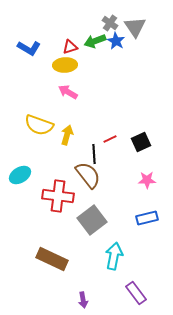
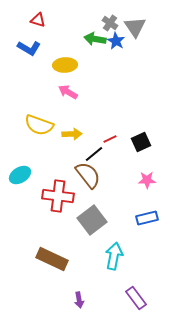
green arrow: moved 2 px up; rotated 30 degrees clockwise
red triangle: moved 32 px left, 27 px up; rotated 35 degrees clockwise
yellow arrow: moved 5 px right, 1 px up; rotated 72 degrees clockwise
black line: rotated 54 degrees clockwise
purple rectangle: moved 5 px down
purple arrow: moved 4 px left
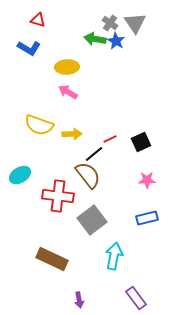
gray triangle: moved 4 px up
yellow ellipse: moved 2 px right, 2 px down
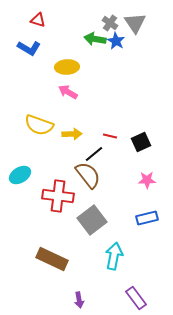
red line: moved 3 px up; rotated 40 degrees clockwise
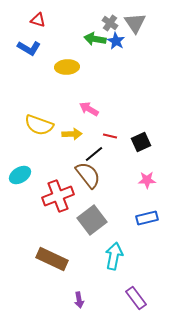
pink arrow: moved 21 px right, 17 px down
red cross: rotated 28 degrees counterclockwise
